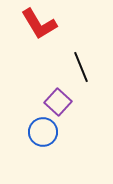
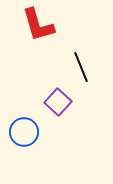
red L-shape: moved 1 px left, 1 px down; rotated 15 degrees clockwise
blue circle: moved 19 px left
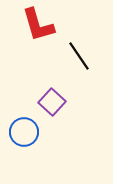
black line: moved 2 px left, 11 px up; rotated 12 degrees counterclockwise
purple square: moved 6 px left
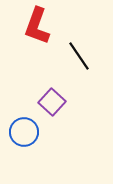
red L-shape: moved 1 px left, 1 px down; rotated 36 degrees clockwise
